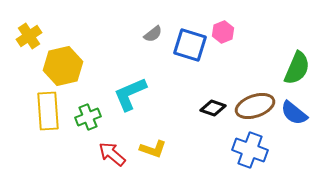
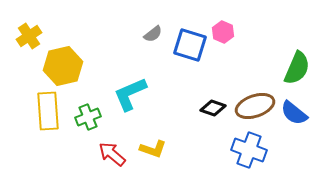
pink hexagon: rotated 15 degrees counterclockwise
blue cross: moved 1 px left
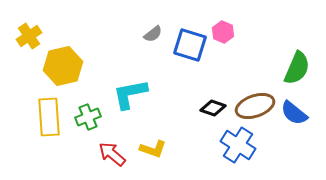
cyan L-shape: rotated 12 degrees clockwise
yellow rectangle: moved 1 px right, 6 px down
blue cross: moved 11 px left, 5 px up; rotated 12 degrees clockwise
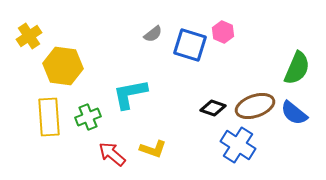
yellow hexagon: rotated 21 degrees clockwise
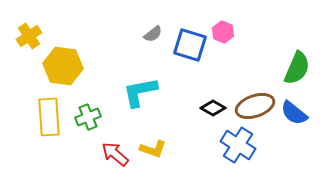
cyan L-shape: moved 10 px right, 2 px up
black diamond: rotated 10 degrees clockwise
red arrow: moved 3 px right
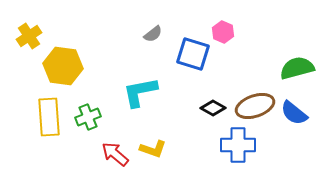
blue square: moved 3 px right, 9 px down
green semicircle: rotated 128 degrees counterclockwise
blue cross: rotated 32 degrees counterclockwise
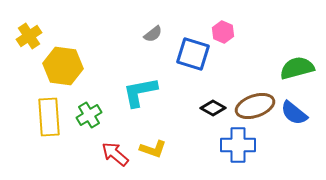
green cross: moved 1 px right, 2 px up; rotated 10 degrees counterclockwise
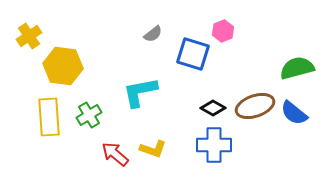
pink hexagon: moved 1 px up; rotated 15 degrees clockwise
blue cross: moved 24 px left
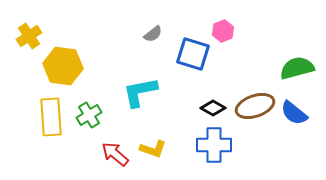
yellow rectangle: moved 2 px right
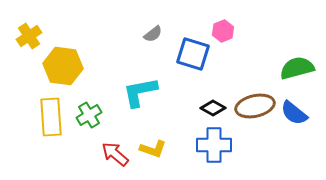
brown ellipse: rotated 6 degrees clockwise
